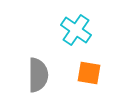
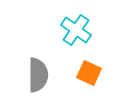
orange square: rotated 15 degrees clockwise
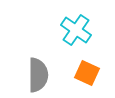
orange square: moved 2 px left
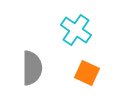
gray semicircle: moved 6 px left, 7 px up
